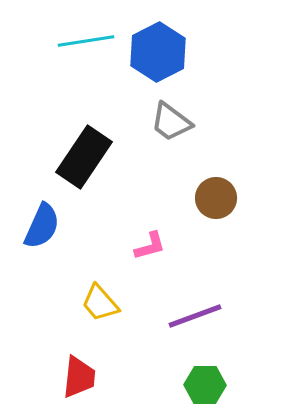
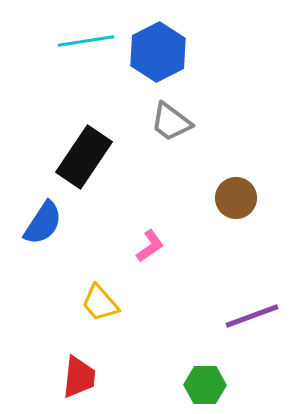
brown circle: moved 20 px right
blue semicircle: moved 1 px right, 3 px up; rotated 9 degrees clockwise
pink L-shape: rotated 20 degrees counterclockwise
purple line: moved 57 px right
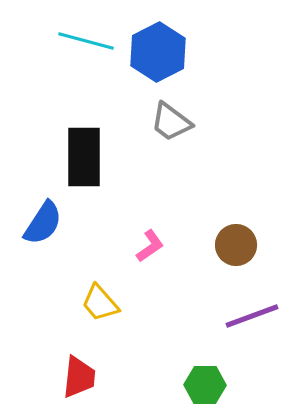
cyan line: rotated 24 degrees clockwise
black rectangle: rotated 34 degrees counterclockwise
brown circle: moved 47 px down
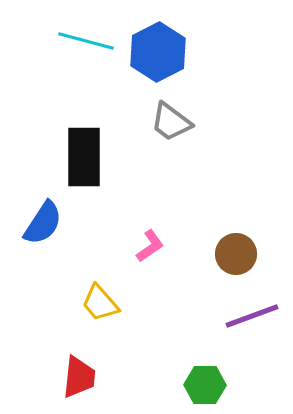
brown circle: moved 9 px down
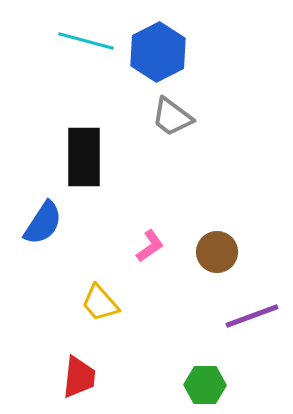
gray trapezoid: moved 1 px right, 5 px up
brown circle: moved 19 px left, 2 px up
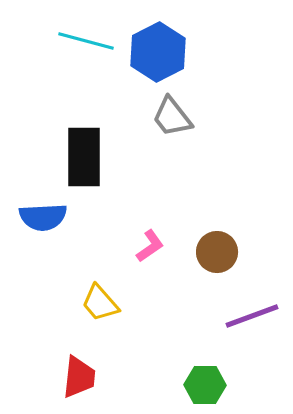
gray trapezoid: rotated 15 degrees clockwise
blue semicircle: moved 6 px up; rotated 54 degrees clockwise
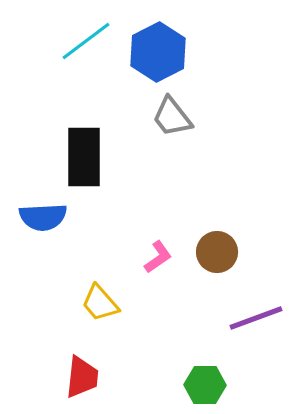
cyan line: rotated 52 degrees counterclockwise
pink L-shape: moved 8 px right, 11 px down
purple line: moved 4 px right, 2 px down
red trapezoid: moved 3 px right
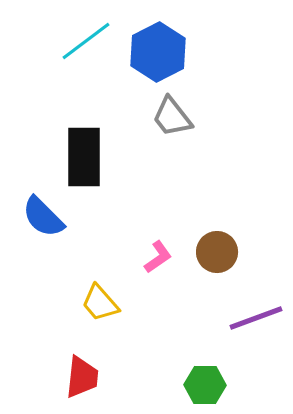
blue semicircle: rotated 48 degrees clockwise
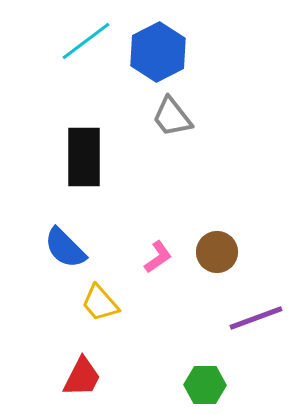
blue semicircle: moved 22 px right, 31 px down
red trapezoid: rotated 21 degrees clockwise
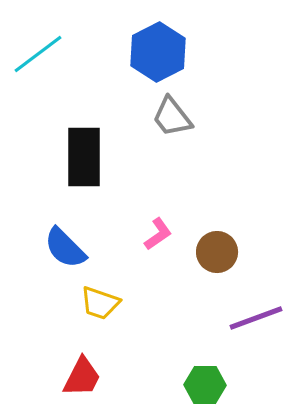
cyan line: moved 48 px left, 13 px down
pink L-shape: moved 23 px up
yellow trapezoid: rotated 30 degrees counterclockwise
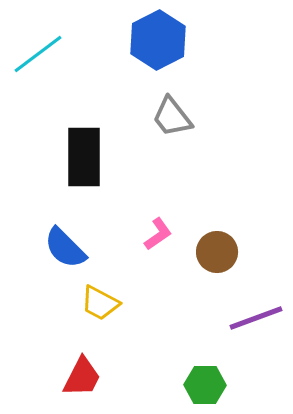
blue hexagon: moved 12 px up
yellow trapezoid: rotated 9 degrees clockwise
